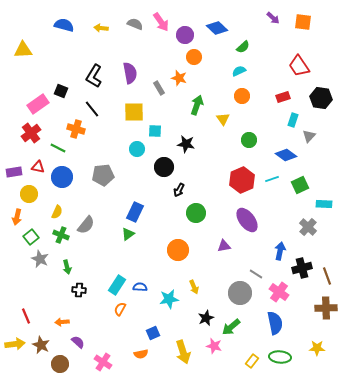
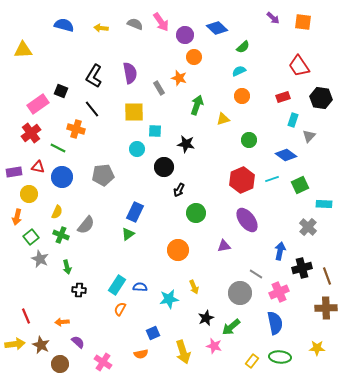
yellow triangle at (223, 119): rotated 48 degrees clockwise
pink cross at (279, 292): rotated 30 degrees clockwise
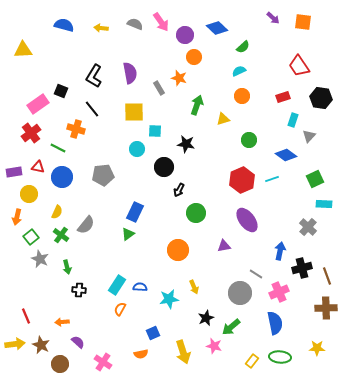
green square at (300, 185): moved 15 px right, 6 px up
green cross at (61, 235): rotated 14 degrees clockwise
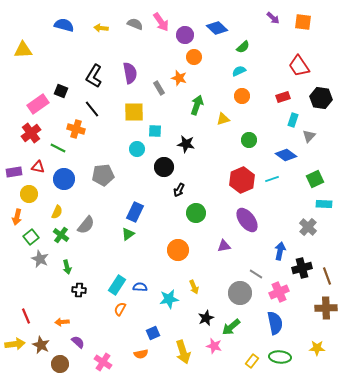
blue circle at (62, 177): moved 2 px right, 2 px down
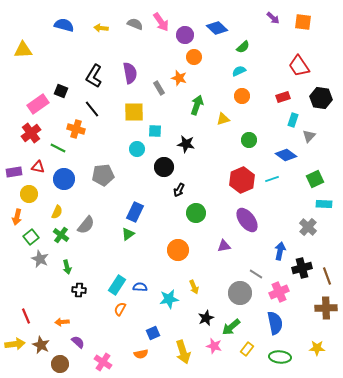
yellow rectangle at (252, 361): moved 5 px left, 12 px up
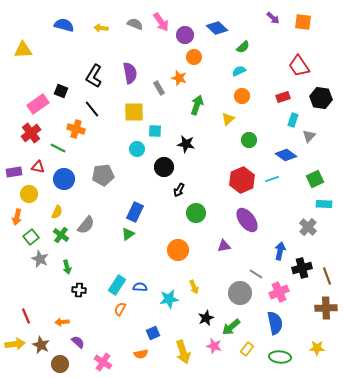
yellow triangle at (223, 119): moved 5 px right; rotated 24 degrees counterclockwise
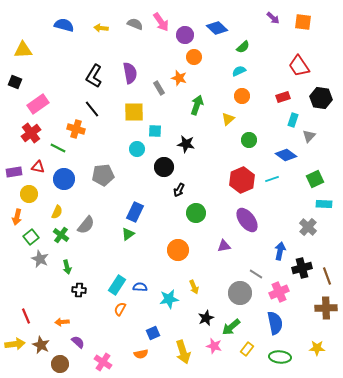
black square at (61, 91): moved 46 px left, 9 px up
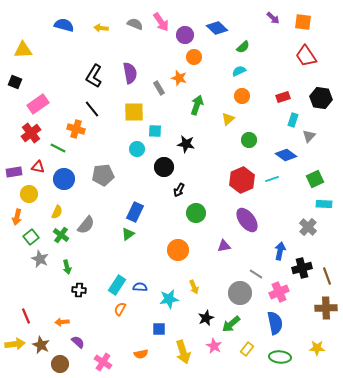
red trapezoid at (299, 66): moved 7 px right, 10 px up
green arrow at (231, 327): moved 3 px up
blue square at (153, 333): moved 6 px right, 4 px up; rotated 24 degrees clockwise
pink star at (214, 346): rotated 14 degrees clockwise
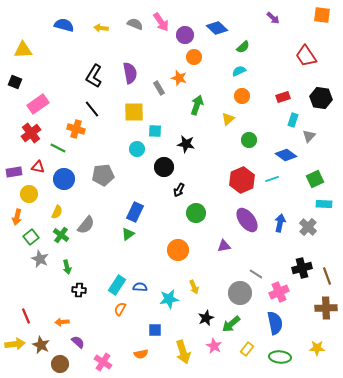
orange square at (303, 22): moved 19 px right, 7 px up
blue arrow at (280, 251): moved 28 px up
blue square at (159, 329): moved 4 px left, 1 px down
